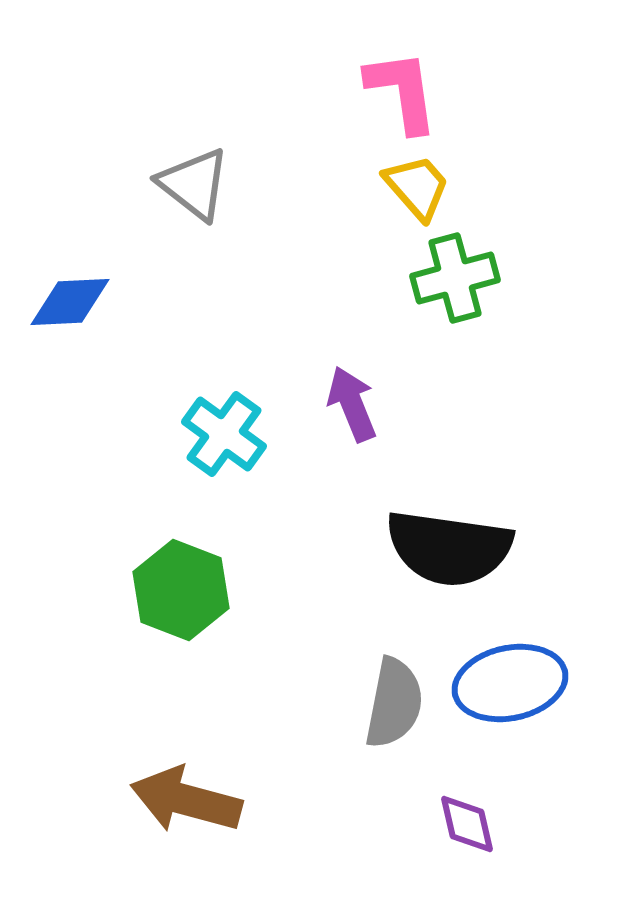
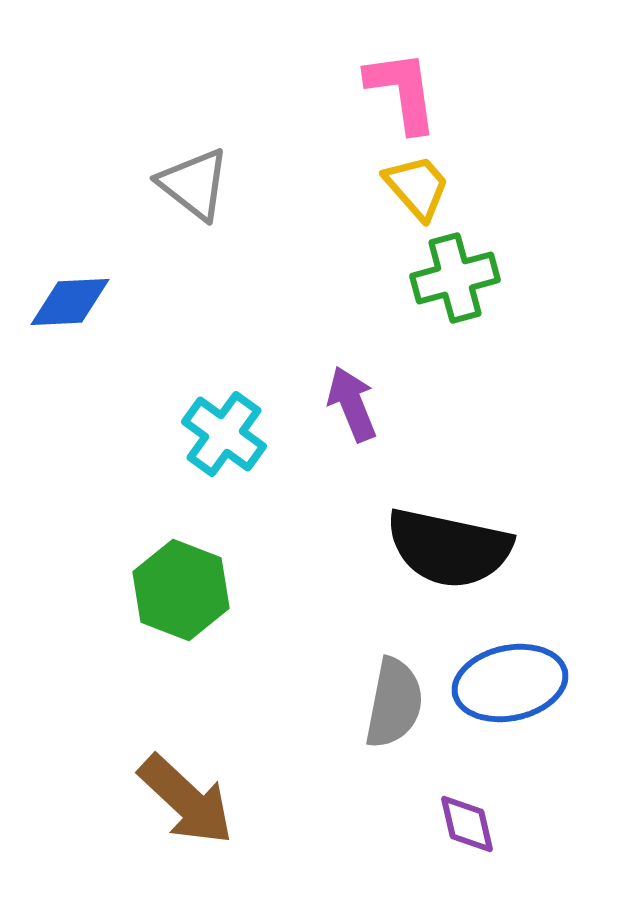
black semicircle: rotated 4 degrees clockwise
brown arrow: rotated 152 degrees counterclockwise
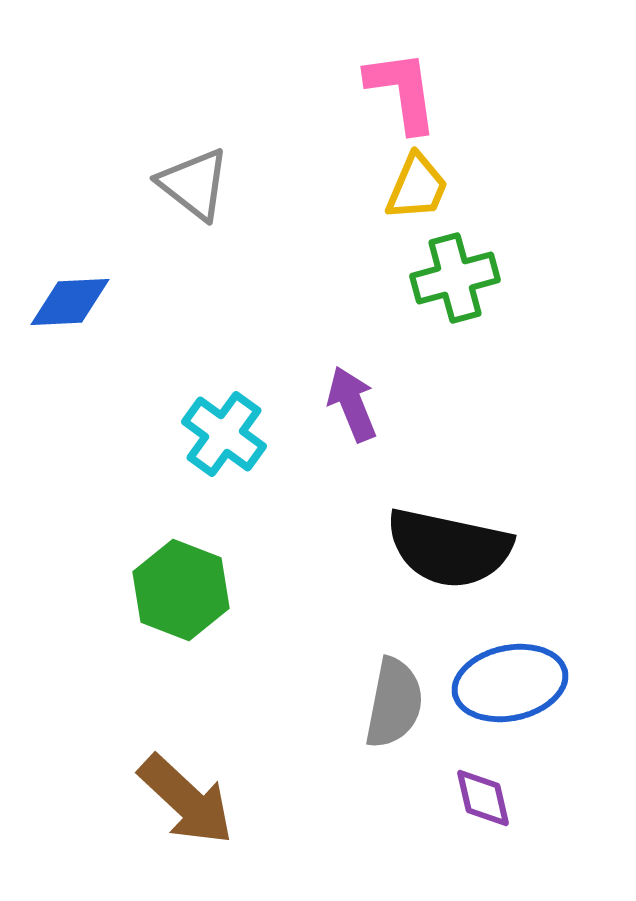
yellow trapezoid: rotated 64 degrees clockwise
purple diamond: moved 16 px right, 26 px up
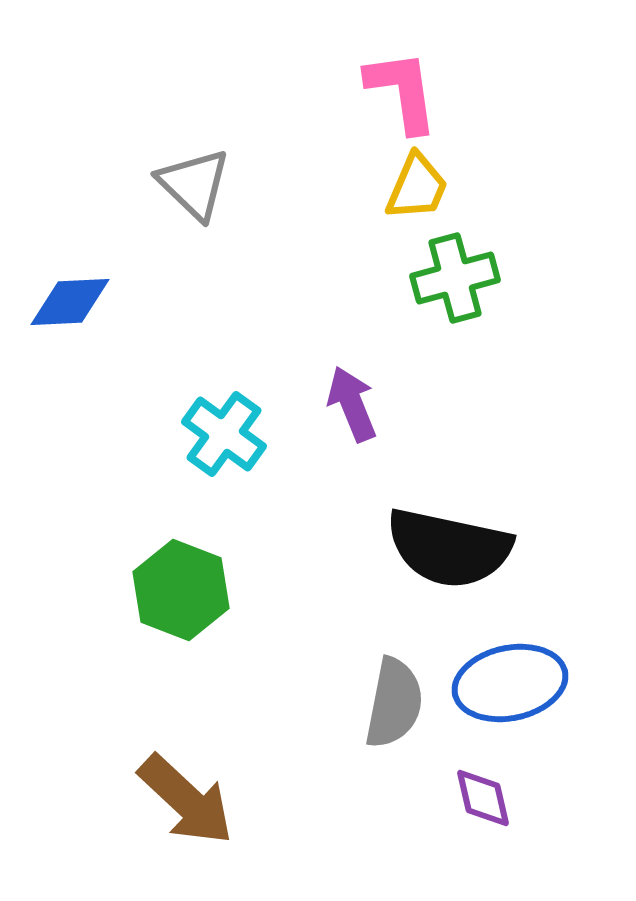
gray triangle: rotated 6 degrees clockwise
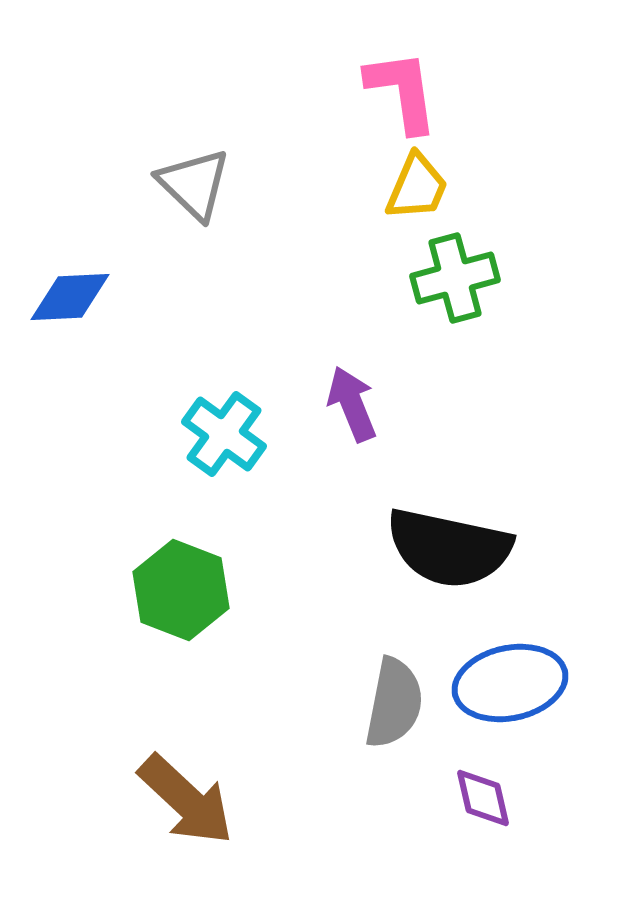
blue diamond: moved 5 px up
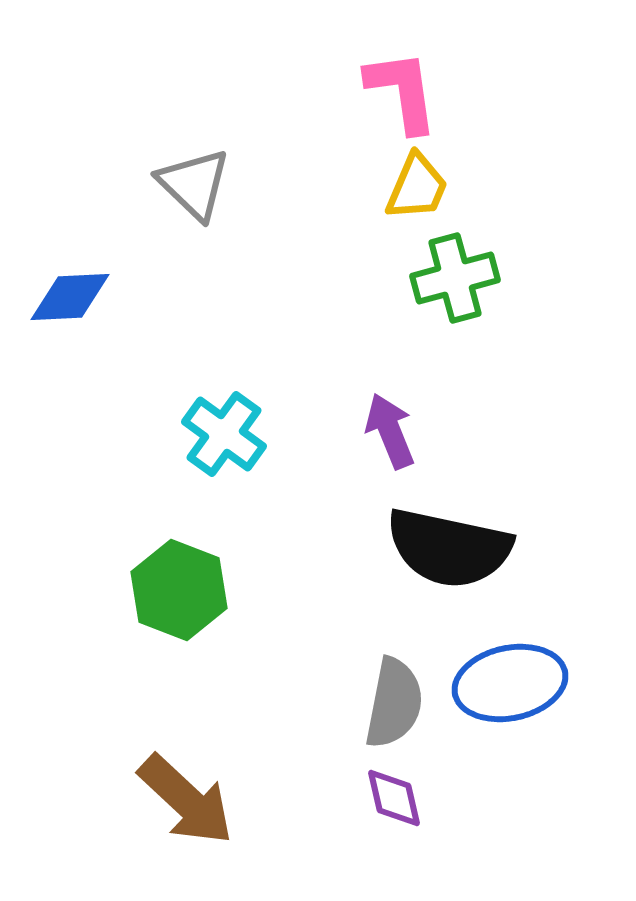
purple arrow: moved 38 px right, 27 px down
green hexagon: moved 2 px left
purple diamond: moved 89 px left
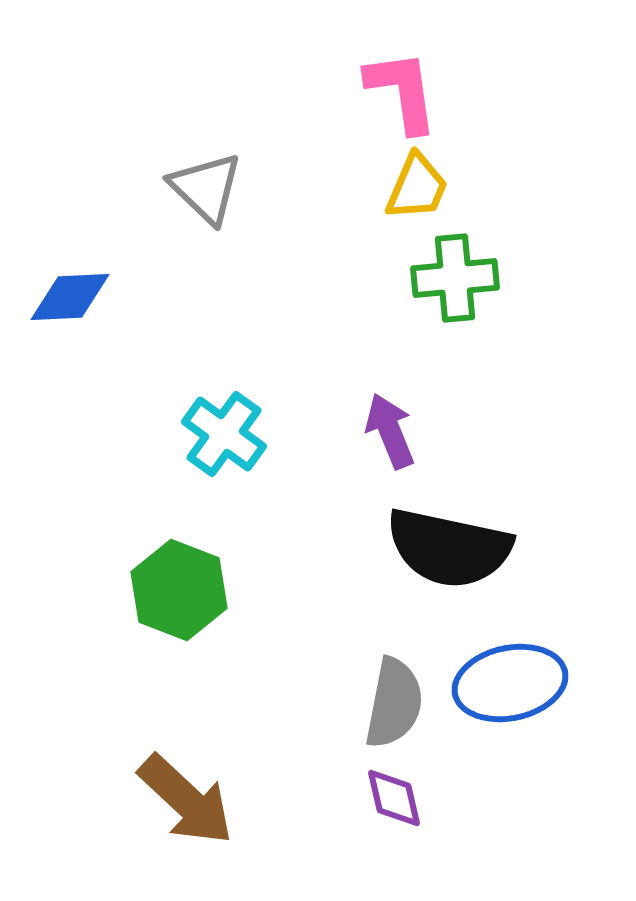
gray triangle: moved 12 px right, 4 px down
green cross: rotated 10 degrees clockwise
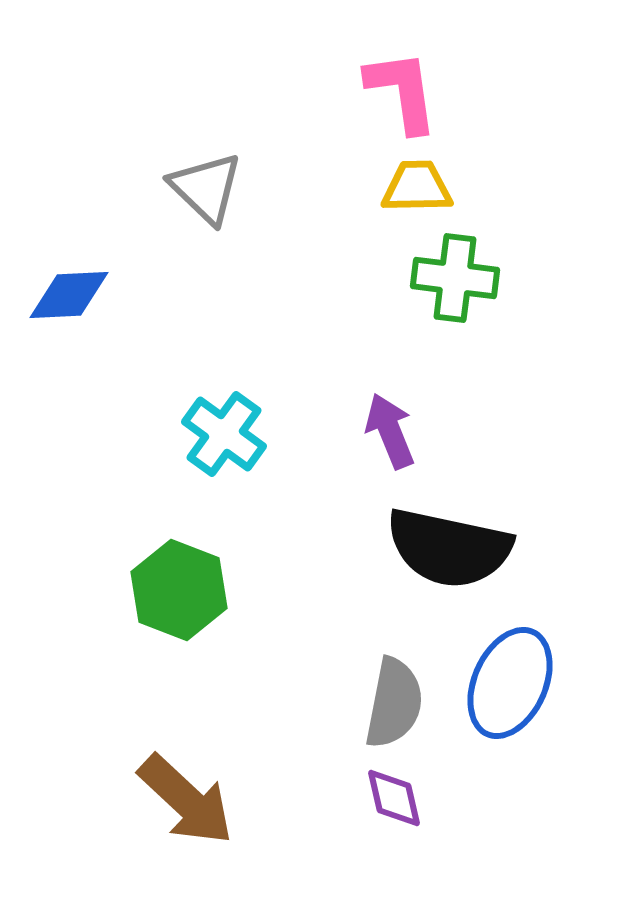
yellow trapezoid: rotated 114 degrees counterclockwise
green cross: rotated 12 degrees clockwise
blue diamond: moved 1 px left, 2 px up
blue ellipse: rotated 54 degrees counterclockwise
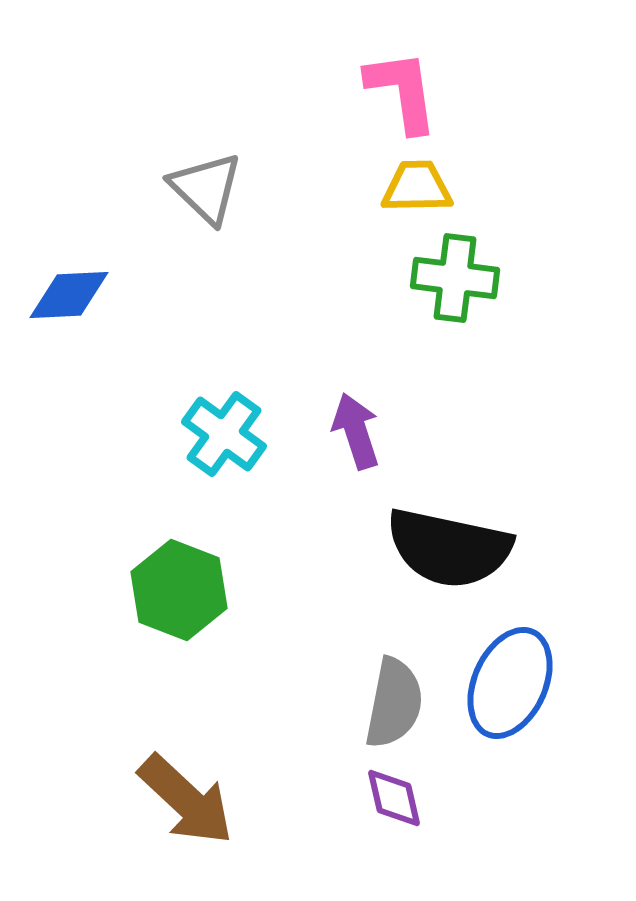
purple arrow: moved 34 px left; rotated 4 degrees clockwise
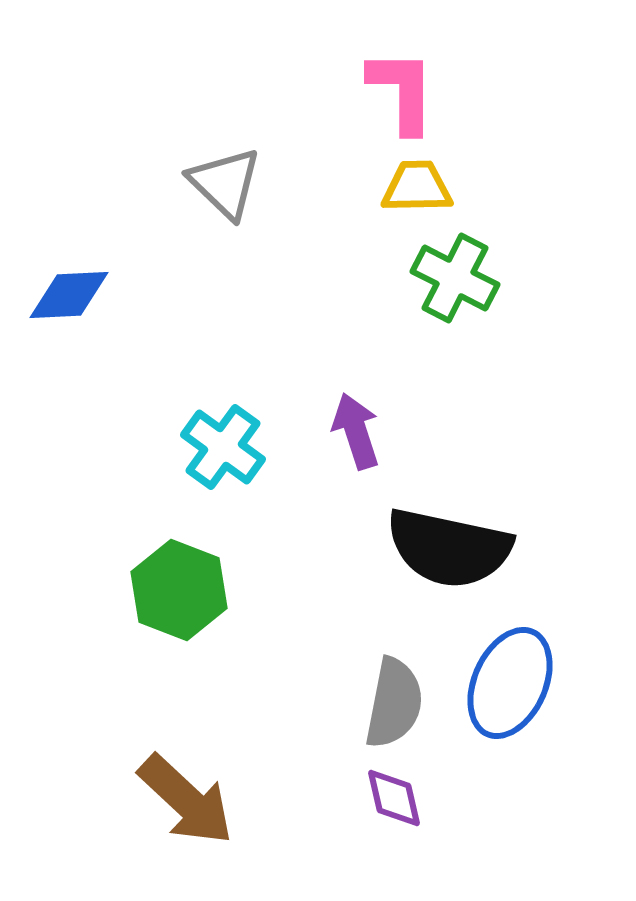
pink L-shape: rotated 8 degrees clockwise
gray triangle: moved 19 px right, 5 px up
green cross: rotated 20 degrees clockwise
cyan cross: moved 1 px left, 13 px down
